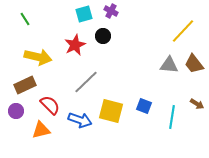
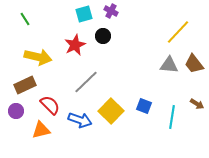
yellow line: moved 5 px left, 1 px down
yellow square: rotated 30 degrees clockwise
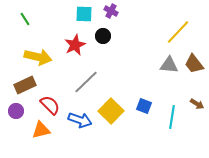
cyan square: rotated 18 degrees clockwise
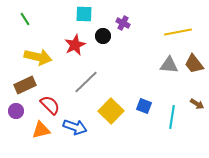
purple cross: moved 12 px right, 12 px down
yellow line: rotated 36 degrees clockwise
blue arrow: moved 5 px left, 7 px down
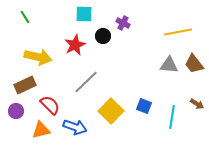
green line: moved 2 px up
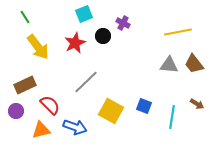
cyan square: rotated 24 degrees counterclockwise
red star: moved 2 px up
yellow arrow: moved 10 px up; rotated 40 degrees clockwise
yellow square: rotated 15 degrees counterclockwise
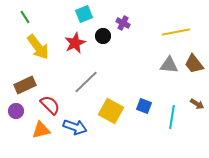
yellow line: moved 2 px left
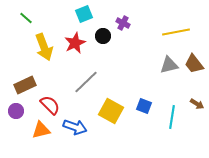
green line: moved 1 px right, 1 px down; rotated 16 degrees counterclockwise
yellow arrow: moved 6 px right; rotated 16 degrees clockwise
gray triangle: rotated 18 degrees counterclockwise
